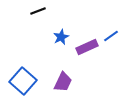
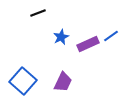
black line: moved 2 px down
purple rectangle: moved 1 px right, 3 px up
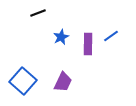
purple rectangle: rotated 65 degrees counterclockwise
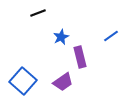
purple rectangle: moved 8 px left, 13 px down; rotated 15 degrees counterclockwise
purple trapezoid: rotated 30 degrees clockwise
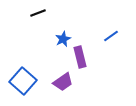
blue star: moved 2 px right, 2 px down
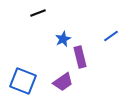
blue square: rotated 20 degrees counterclockwise
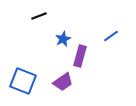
black line: moved 1 px right, 3 px down
purple rectangle: moved 1 px up; rotated 30 degrees clockwise
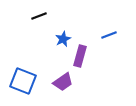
blue line: moved 2 px left, 1 px up; rotated 14 degrees clockwise
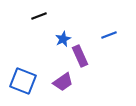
purple rectangle: rotated 40 degrees counterclockwise
